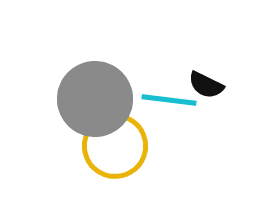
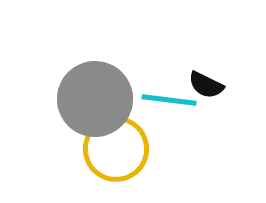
yellow circle: moved 1 px right, 3 px down
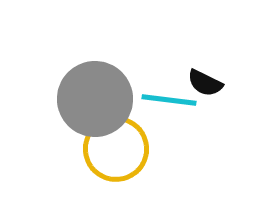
black semicircle: moved 1 px left, 2 px up
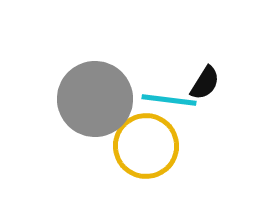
black semicircle: rotated 84 degrees counterclockwise
yellow circle: moved 30 px right, 3 px up
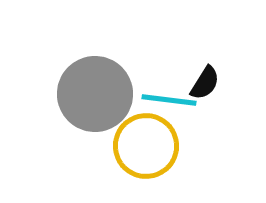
gray circle: moved 5 px up
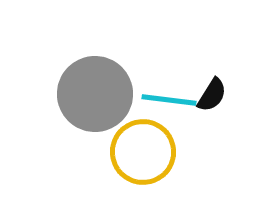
black semicircle: moved 7 px right, 12 px down
yellow circle: moved 3 px left, 6 px down
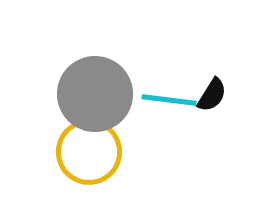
yellow circle: moved 54 px left
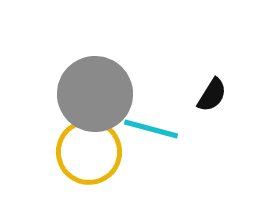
cyan line: moved 18 px left, 29 px down; rotated 8 degrees clockwise
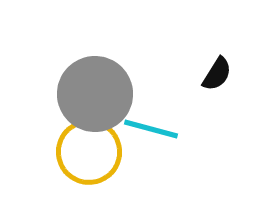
black semicircle: moved 5 px right, 21 px up
